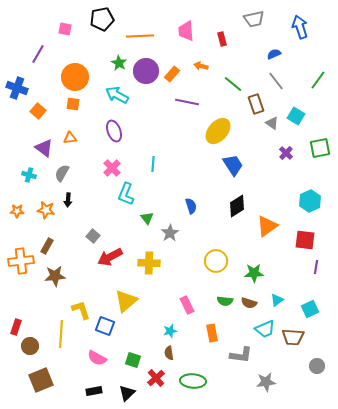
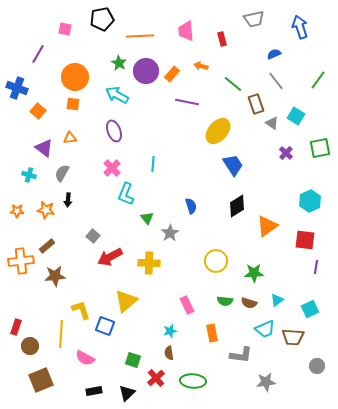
brown rectangle at (47, 246): rotated 21 degrees clockwise
pink semicircle at (97, 358): moved 12 px left
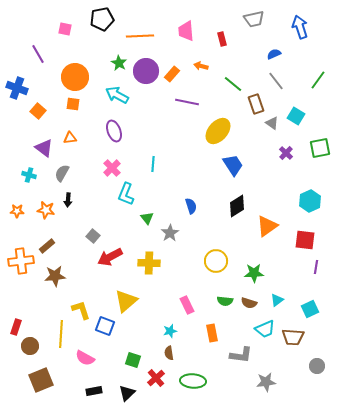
purple line at (38, 54): rotated 60 degrees counterclockwise
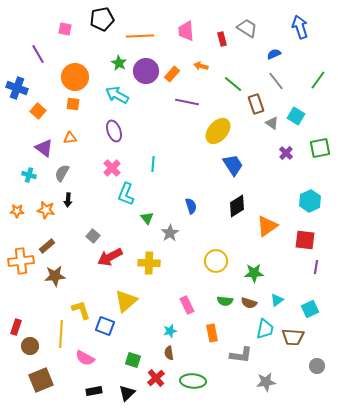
gray trapezoid at (254, 19): moved 7 px left, 9 px down; rotated 135 degrees counterclockwise
cyan trapezoid at (265, 329): rotated 55 degrees counterclockwise
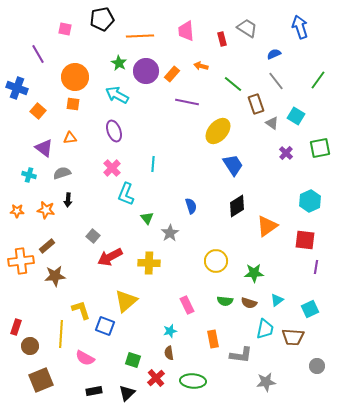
gray semicircle at (62, 173): rotated 42 degrees clockwise
orange rectangle at (212, 333): moved 1 px right, 6 px down
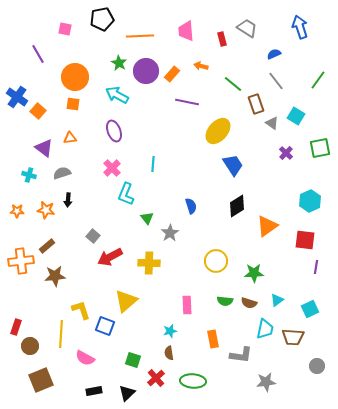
blue cross at (17, 88): moved 9 px down; rotated 15 degrees clockwise
pink rectangle at (187, 305): rotated 24 degrees clockwise
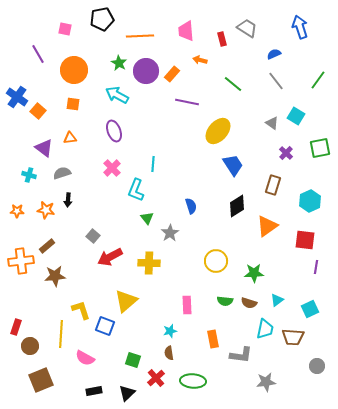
orange arrow at (201, 66): moved 1 px left, 6 px up
orange circle at (75, 77): moved 1 px left, 7 px up
brown rectangle at (256, 104): moved 17 px right, 81 px down; rotated 36 degrees clockwise
cyan L-shape at (126, 194): moved 10 px right, 4 px up
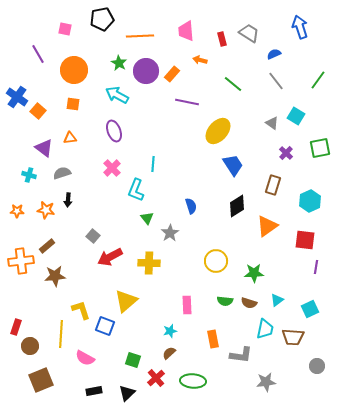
gray trapezoid at (247, 28): moved 2 px right, 5 px down
brown semicircle at (169, 353): rotated 56 degrees clockwise
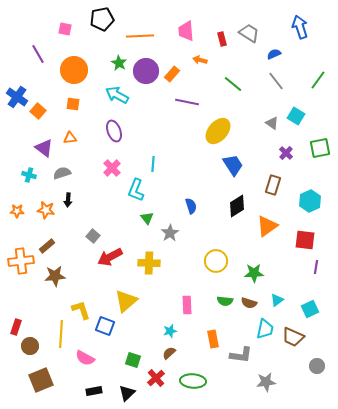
brown trapezoid at (293, 337): rotated 20 degrees clockwise
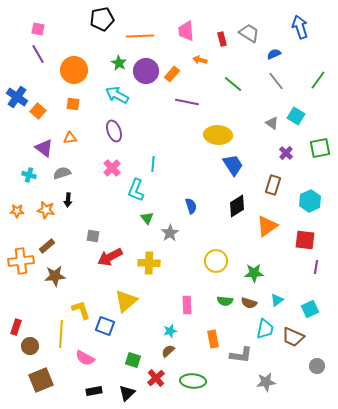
pink square at (65, 29): moved 27 px left
yellow ellipse at (218, 131): moved 4 px down; rotated 52 degrees clockwise
gray square at (93, 236): rotated 32 degrees counterclockwise
brown semicircle at (169, 353): moved 1 px left, 2 px up
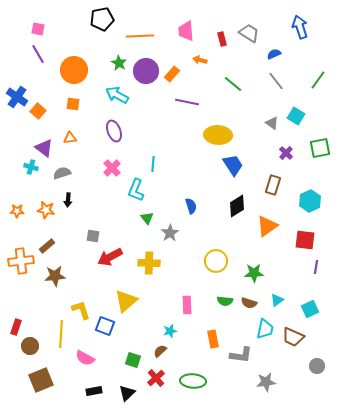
cyan cross at (29, 175): moved 2 px right, 8 px up
brown semicircle at (168, 351): moved 8 px left
